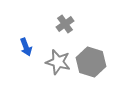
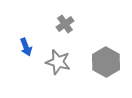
gray hexagon: moved 15 px right; rotated 12 degrees clockwise
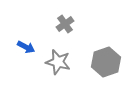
blue arrow: rotated 42 degrees counterclockwise
gray hexagon: rotated 12 degrees clockwise
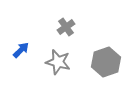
gray cross: moved 1 px right, 3 px down
blue arrow: moved 5 px left, 3 px down; rotated 72 degrees counterclockwise
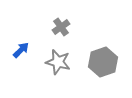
gray cross: moved 5 px left
gray hexagon: moved 3 px left
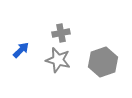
gray cross: moved 6 px down; rotated 24 degrees clockwise
gray star: moved 2 px up
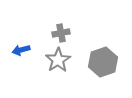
blue arrow: rotated 150 degrees counterclockwise
gray star: rotated 25 degrees clockwise
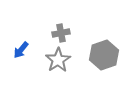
blue arrow: rotated 36 degrees counterclockwise
gray hexagon: moved 1 px right, 7 px up
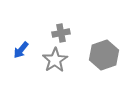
gray star: moved 3 px left
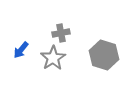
gray hexagon: rotated 24 degrees counterclockwise
gray star: moved 2 px left, 2 px up
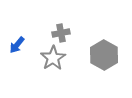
blue arrow: moved 4 px left, 5 px up
gray hexagon: rotated 12 degrees clockwise
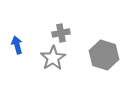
blue arrow: rotated 126 degrees clockwise
gray hexagon: rotated 12 degrees counterclockwise
